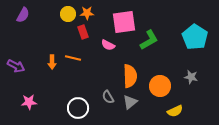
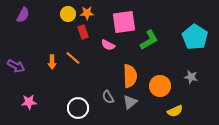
orange line: rotated 28 degrees clockwise
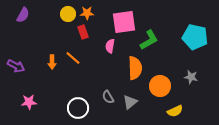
cyan pentagon: rotated 20 degrees counterclockwise
pink semicircle: moved 2 px right, 1 px down; rotated 72 degrees clockwise
orange semicircle: moved 5 px right, 8 px up
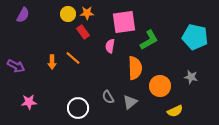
red rectangle: rotated 16 degrees counterclockwise
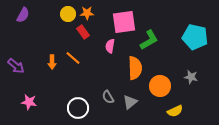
purple arrow: rotated 12 degrees clockwise
pink star: rotated 14 degrees clockwise
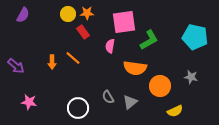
orange semicircle: rotated 100 degrees clockwise
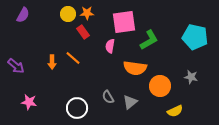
white circle: moved 1 px left
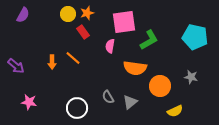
orange star: rotated 16 degrees counterclockwise
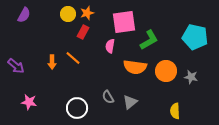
purple semicircle: moved 1 px right
red rectangle: rotated 64 degrees clockwise
orange semicircle: moved 1 px up
orange circle: moved 6 px right, 15 px up
yellow semicircle: rotated 112 degrees clockwise
